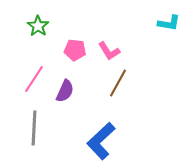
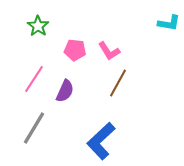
gray line: rotated 28 degrees clockwise
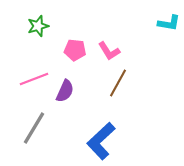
green star: rotated 20 degrees clockwise
pink line: rotated 36 degrees clockwise
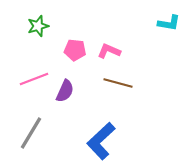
pink L-shape: rotated 145 degrees clockwise
brown line: rotated 76 degrees clockwise
gray line: moved 3 px left, 5 px down
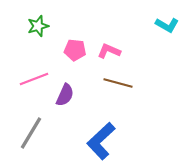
cyan L-shape: moved 2 px left, 2 px down; rotated 20 degrees clockwise
purple semicircle: moved 4 px down
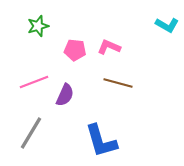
pink L-shape: moved 4 px up
pink line: moved 3 px down
blue L-shape: rotated 63 degrees counterclockwise
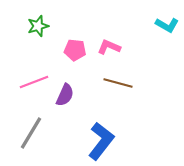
blue L-shape: rotated 126 degrees counterclockwise
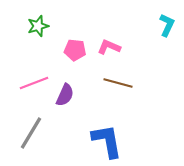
cyan L-shape: rotated 95 degrees counterclockwise
pink line: moved 1 px down
blue L-shape: moved 6 px right; rotated 48 degrees counterclockwise
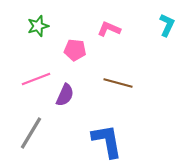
pink L-shape: moved 18 px up
pink line: moved 2 px right, 4 px up
